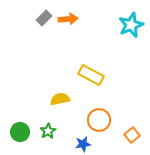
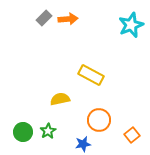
green circle: moved 3 px right
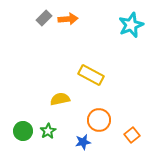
green circle: moved 1 px up
blue star: moved 2 px up
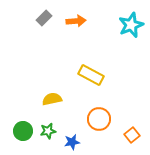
orange arrow: moved 8 px right, 2 px down
yellow semicircle: moved 8 px left
orange circle: moved 1 px up
green star: rotated 21 degrees clockwise
blue star: moved 11 px left
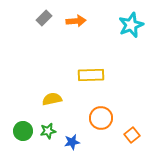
yellow rectangle: rotated 30 degrees counterclockwise
orange circle: moved 2 px right, 1 px up
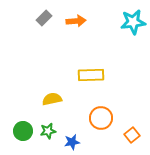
cyan star: moved 2 px right, 3 px up; rotated 15 degrees clockwise
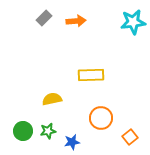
orange square: moved 2 px left, 2 px down
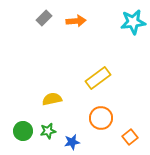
yellow rectangle: moved 7 px right, 3 px down; rotated 35 degrees counterclockwise
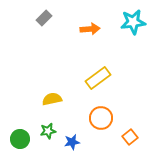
orange arrow: moved 14 px right, 8 px down
green circle: moved 3 px left, 8 px down
